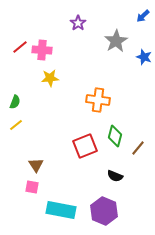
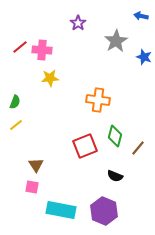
blue arrow: moved 2 px left; rotated 56 degrees clockwise
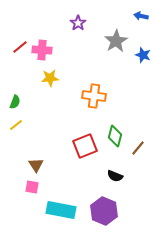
blue star: moved 1 px left, 2 px up
orange cross: moved 4 px left, 4 px up
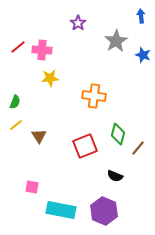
blue arrow: rotated 72 degrees clockwise
red line: moved 2 px left
green diamond: moved 3 px right, 2 px up
brown triangle: moved 3 px right, 29 px up
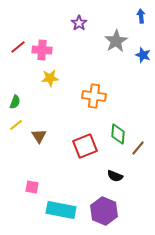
purple star: moved 1 px right
green diamond: rotated 10 degrees counterclockwise
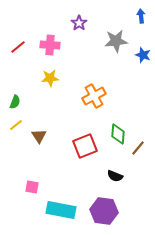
gray star: rotated 25 degrees clockwise
pink cross: moved 8 px right, 5 px up
orange cross: rotated 35 degrees counterclockwise
purple hexagon: rotated 16 degrees counterclockwise
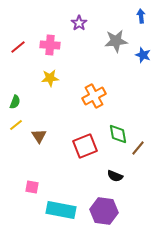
green diamond: rotated 15 degrees counterclockwise
